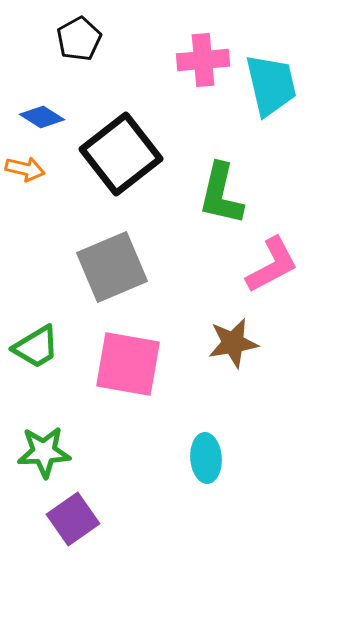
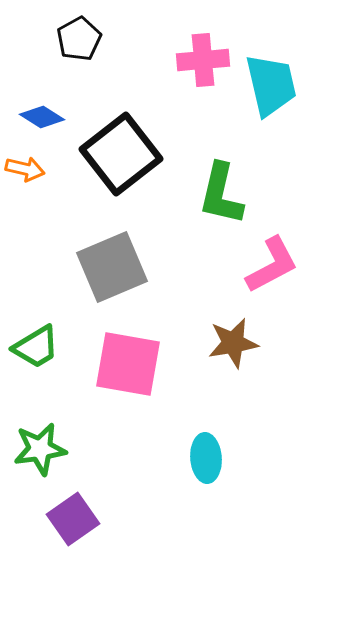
green star: moved 4 px left, 3 px up; rotated 6 degrees counterclockwise
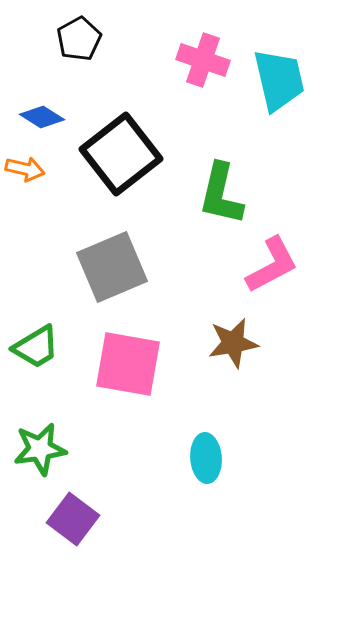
pink cross: rotated 24 degrees clockwise
cyan trapezoid: moved 8 px right, 5 px up
purple square: rotated 18 degrees counterclockwise
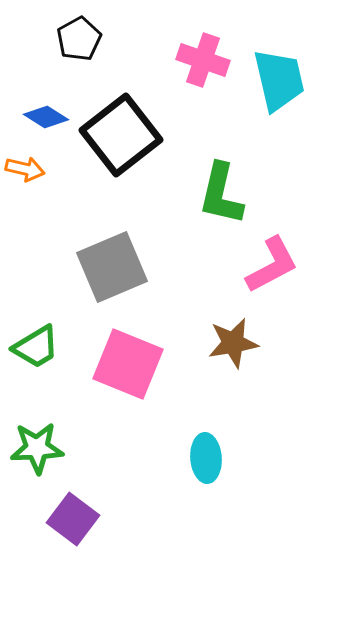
blue diamond: moved 4 px right
black square: moved 19 px up
pink square: rotated 12 degrees clockwise
green star: moved 3 px left, 1 px up; rotated 6 degrees clockwise
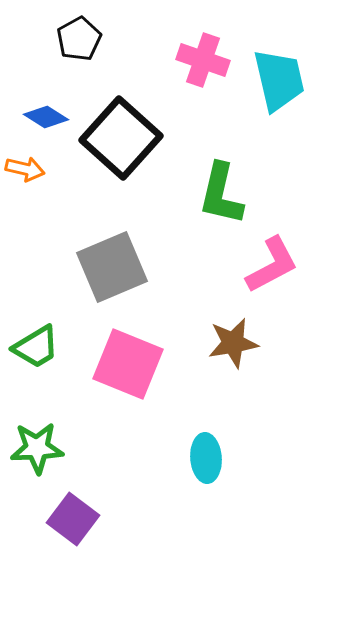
black square: moved 3 px down; rotated 10 degrees counterclockwise
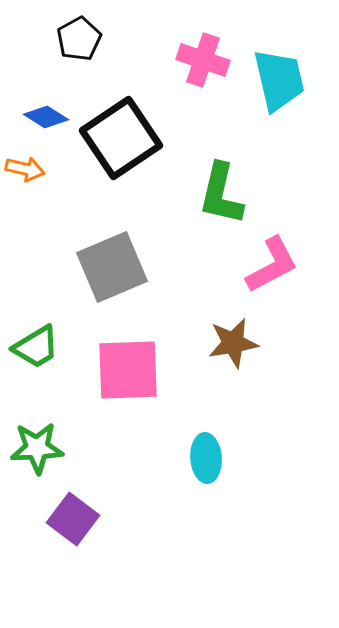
black square: rotated 14 degrees clockwise
pink square: moved 6 px down; rotated 24 degrees counterclockwise
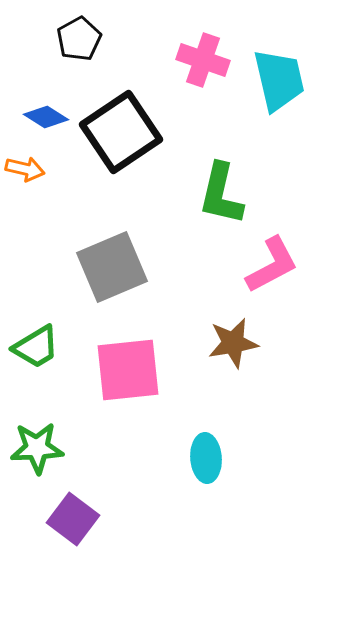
black square: moved 6 px up
pink square: rotated 4 degrees counterclockwise
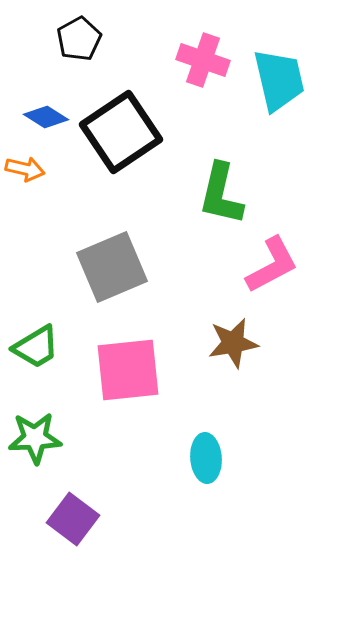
green star: moved 2 px left, 10 px up
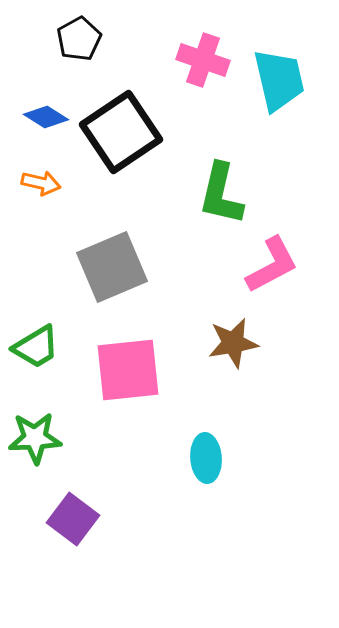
orange arrow: moved 16 px right, 14 px down
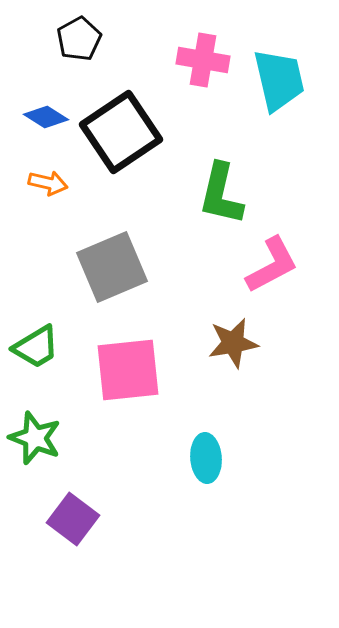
pink cross: rotated 9 degrees counterclockwise
orange arrow: moved 7 px right
green star: rotated 24 degrees clockwise
